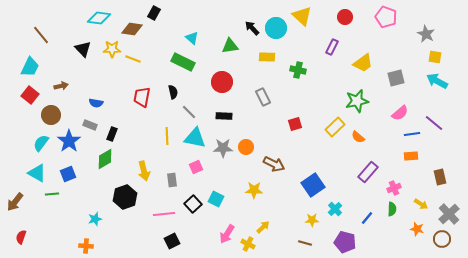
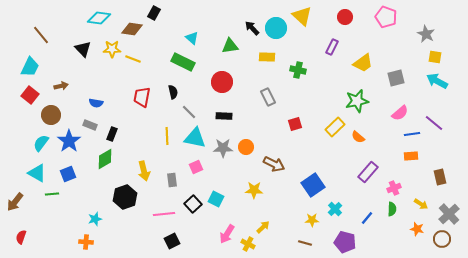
gray rectangle at (263, 97): moved 5 px right
orange cross at (86, 246): moved 4 px up
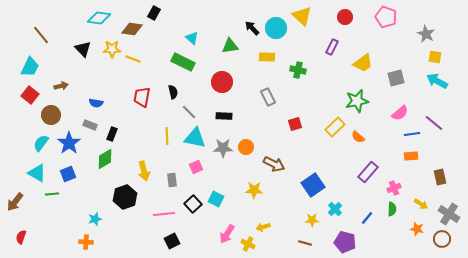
blue star at (69, 141): moved 2 px down
gray cross at (449, 214): rotated 15 degrees counterclockwise
yellow arrow at (263, 227): rotated 152 degrees counterclockwise
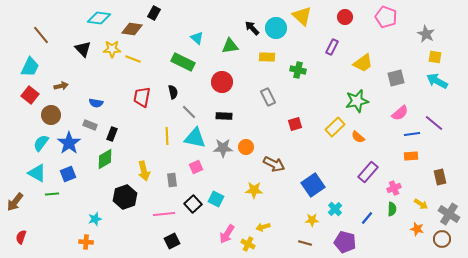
cyan triangle at (192, 38): moved 5 px right
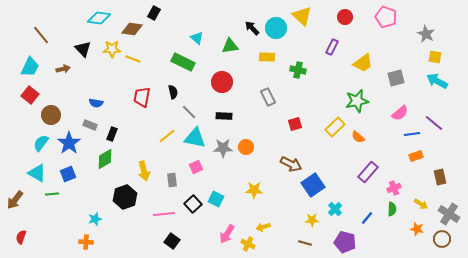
brown arrow at (61, 86): moved 2 px right, 17 px up
yellow line at (167, 136): rotated 54 degrees clockwise
orange rectangle at (411, 156): moved 5 px right; rotated 16 degrees counterclockwise
brown arrow at (274, 164): moved 17 px right
brown arrow at (15, 202): moved 2 px up
black square at (172, 241): rotated 28 degrees counterclockwise
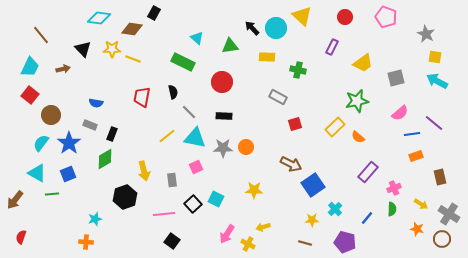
gray rectangle at (268, 97): moved 10 px right; rotated 36 degrees counterclockwise
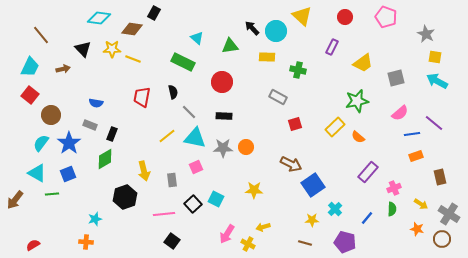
cyan circle at (276, 28): moved 3 px down
red semicircle at (21, 237): moved 12 px right, 8 px down; rotated 40 degrees clockwise
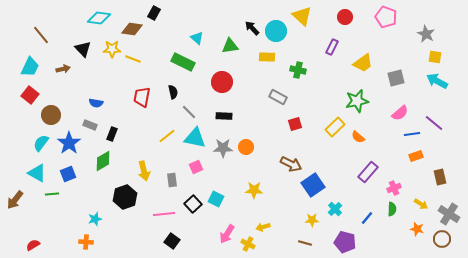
green diamond at (105, 159): moved 2 px left, 2 px down
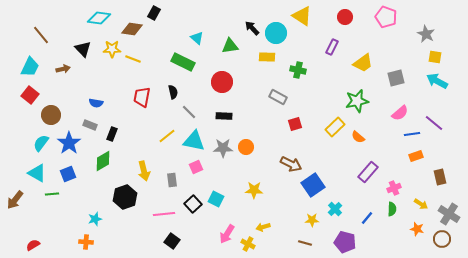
yellow triangle at (302, 16): rotated 10 degrees counterclockwise
cyan circle at (276, 31): moved 2 px down
cyan triangle at (195, 138): moved 1 px left, 3 px down
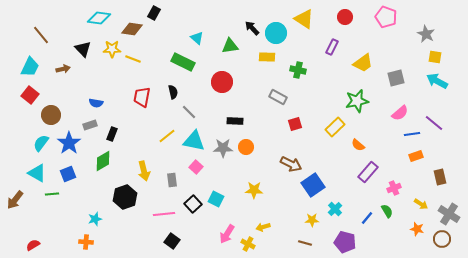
yellow triangle at (302, 16): moved 2 px right, 3 px down
black rectangle at (224, 116): moved 11 px right, 5 px down
gray rectangle at (90, 125): rotated 40 degrees counterclockwise
orange semicircle at (358, 137): moved 8 px down
pink square at (196, 167): rotated 24 degrees counterclockwise
green semicircle at (392, 209): moved 5 px left, 2 px down; rotated 32 degrees counterclockwise
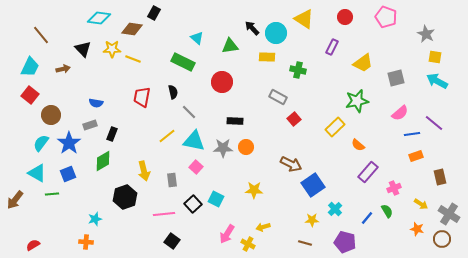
red square at (295, 124): moved 1 px left, 5 px up; rotated 24 degrees counterclockwise
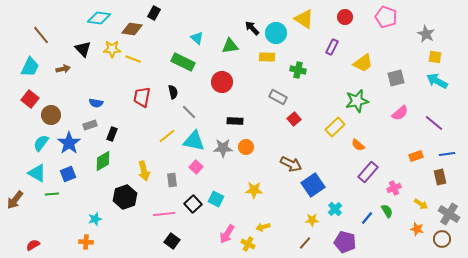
red square at (30, 95): moved 4 px down
blue line at (412, 134): moved 35 px right, 20 px down
brown line at (305, 243): rotated 64 degrees counterclockwise
